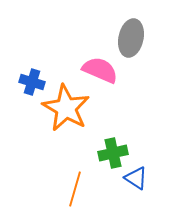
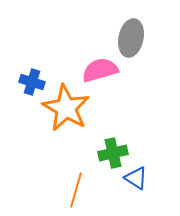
pink semicircle: rotated 39 degrees counterclockwise
orange line: moved 1 px right, 1 px down
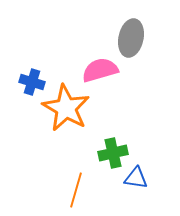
blue triangle: rotated 25 degrees counterclockwise
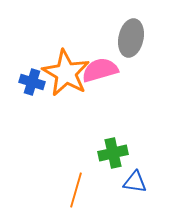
orange star: moved 35 px up
blue triangle: moved 1 px left, 4 px down
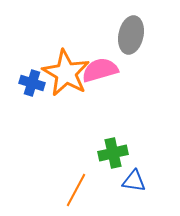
gray ellipse: moved 3 px up
blue cross: moved 1 px down
blue triangle: moved 1 px left, 1 px up
orange line: rotated 12 degrees clockwise
